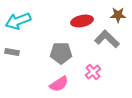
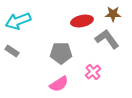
brown star: moved 5 px left, 1 px up
gray L-shape: rotated 10 degrees clockwise
gray rectangle: moved 1 px up; rotated 24 degrees clockwise
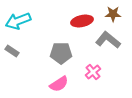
gray L-shape: moved 1 px right, 1 px down; rotated 15 degrees counterclockwise
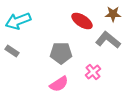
red ellipse: rotated 45 degrees clockwise
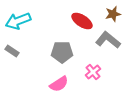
brown star: rotated 14 degrees counterclockwise
gray pentagon: moved 1 px right, 1 px up
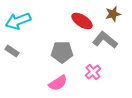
gray L-shape: moved 3 px left
pink semicircle: moved 1 px left, 1 px up
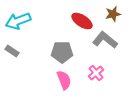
pink cross: moved 3 px right, 1 px down
pink semicircle: moved 6 px right, 3 px up; rotated 78 degrees counterclockwise
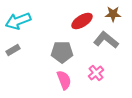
brown star: rotated 14 degrees clockwise
red ellipse: rotated 65 degrees counterclockwise
gray L-shape: moved 1 px right
gray rectangle: moved 1 px right, 1 px up; rotated 64 degrees counterclockwise
